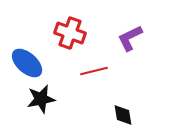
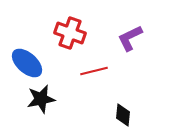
black diamond: rotated 15 degrees clockwise
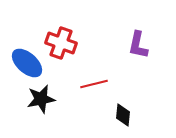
red cross: moved 9 px left, 10 px down
purple L-shape: moved 8 px right, 7 px down; rotated 52 degrees counterclockwise
red line: moved 13 px down
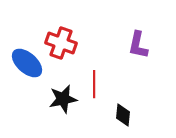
red line: rotated 76 degrees counterclockwise
black star: moved 22 px right
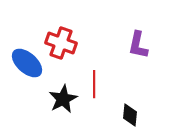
black star: rotated 16 degrees counterclockwise
black diamond: moved 7 px right
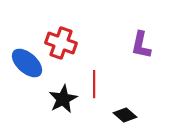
purple L-shape: moved 3 px right
black diamond: moved 5 px left; rotated 55 degrees counterclockwise
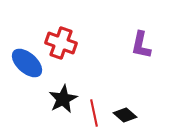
red line: moved 29 px down; rotated 12 degrees counterclockwise
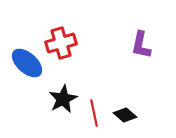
red cross: rotated 36 degrees counterclockwise
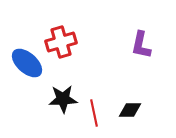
red cross: moved 1 px up
black star: rotated 24 degrees clockwise
black diamond: moved 5 px right, 5 px up; rotated 40 degrees counterclockwise
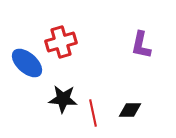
black star: rotated 8 degrees clockwise
red line: moved 1 px left
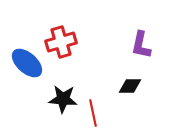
black diamond: moved 24 px up
